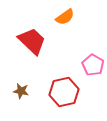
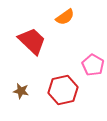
red hexagon: moved 1 px left, 2 px up
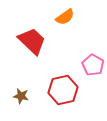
brown star: moved 5 px down
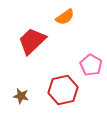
red trapezoid: rotated 88 degrees counterclockwise
pink pentagon: moved 2 px left
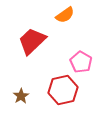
orange semicircle: moved 2 px up
pink pentagon: moved 10 px left, 3 px up
brown star: rotated 28 degrees clockwise
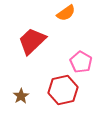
orange semicircle: moved 1 px right, 2 px up
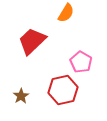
orange semicircle: rotated 24 degrees counterclockwise
